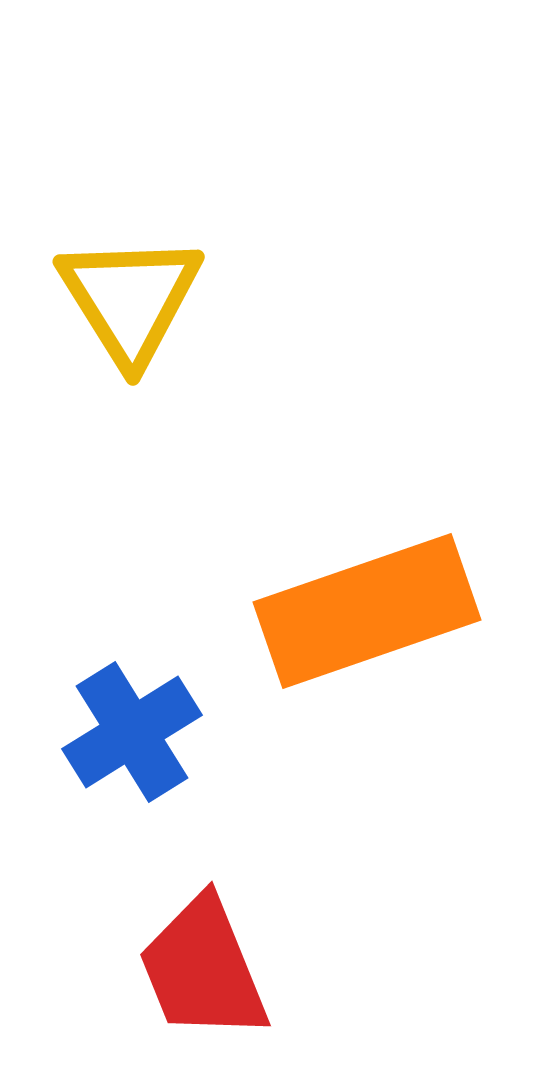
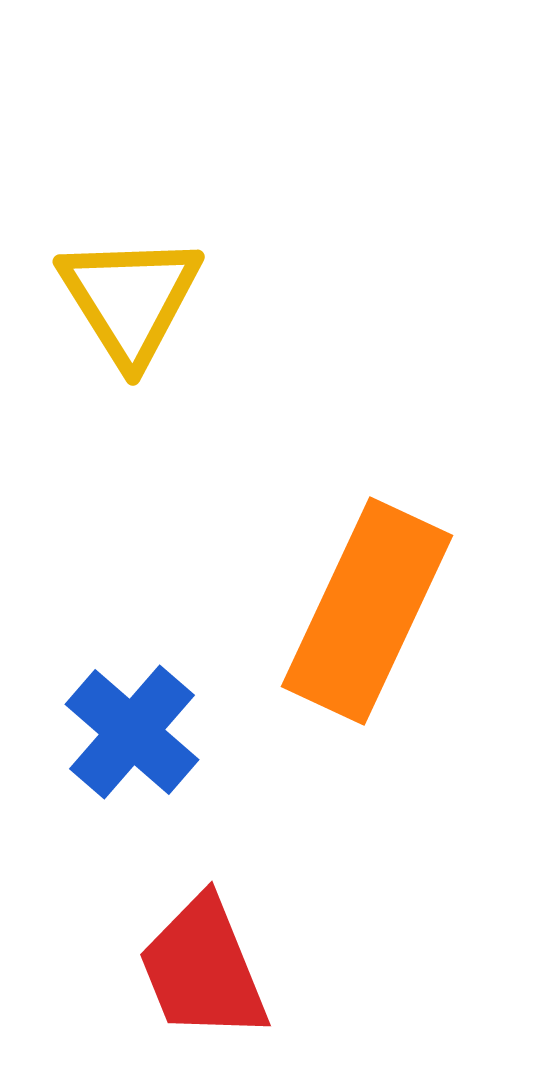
orange rectangle: rotated 46 degrees counterclockwise
blue cross: rotated 17 degrees counterclockwise
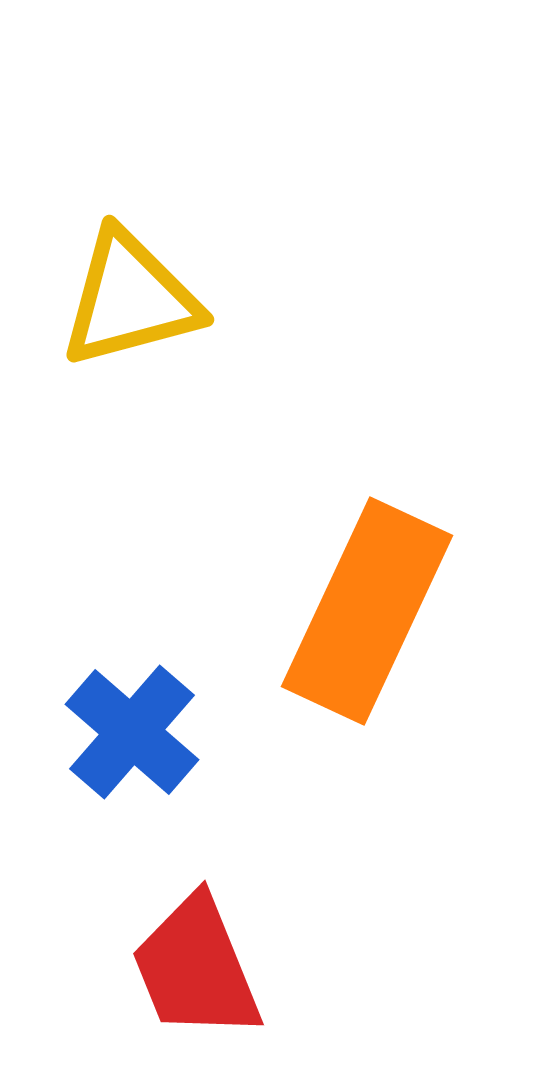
yellow triangle: rotated 47 degrees clockwise
red trapezoid: moved 7 px left, 1 px up
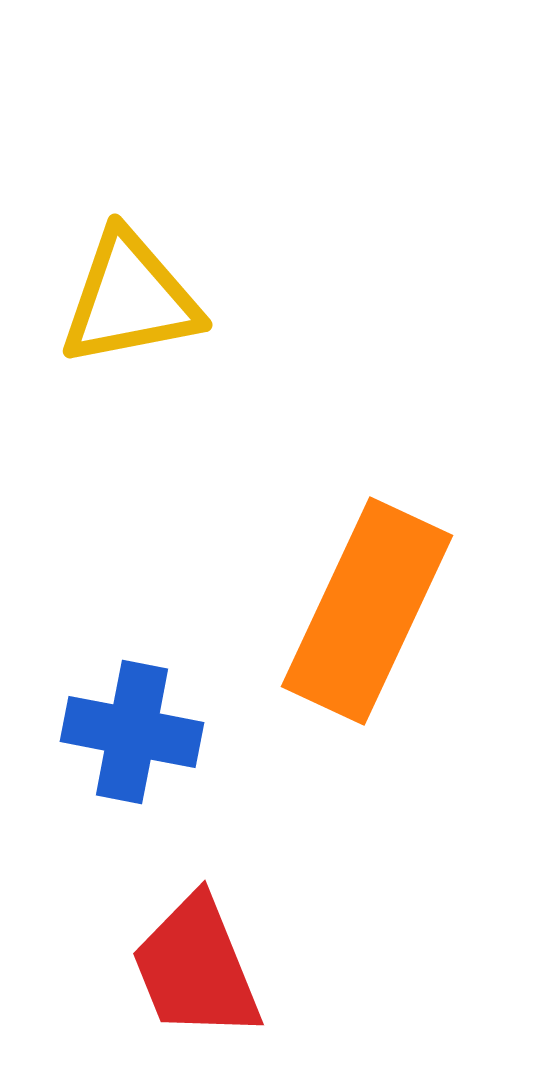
yellow triangle: rotated 4 degrees clockwise
blue cross: rotated 30 degrees counterclockwise
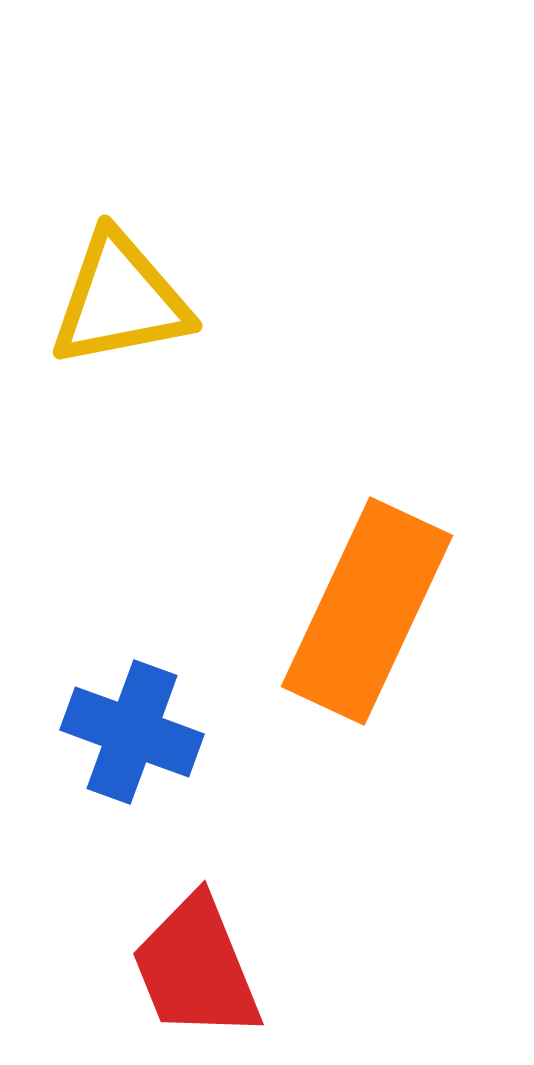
yellow triangle: moved 10 px left, 1 px down
blue cross: rotated 9 degrees clockwise
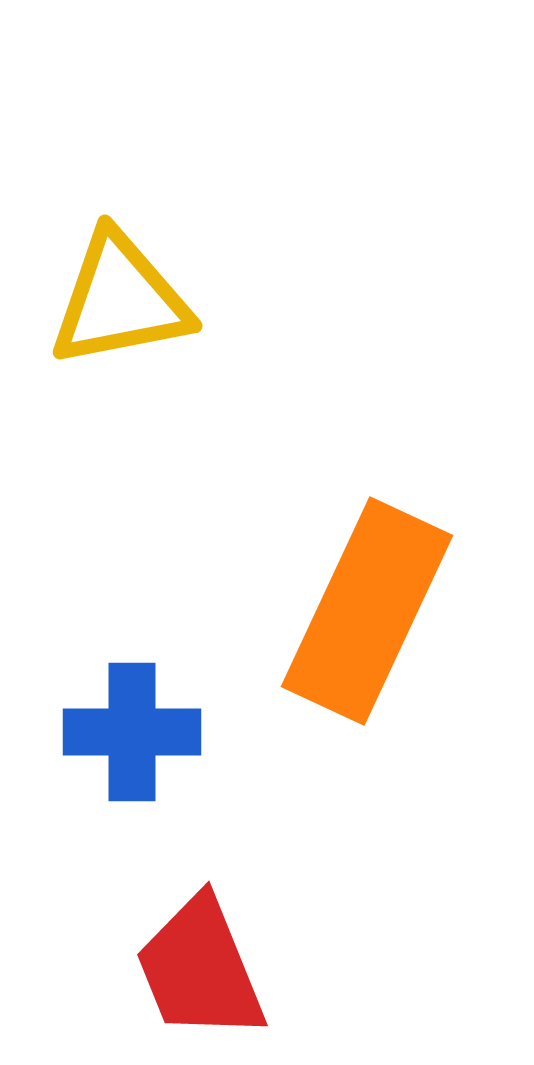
blue cross: rotated 20 degrees counterclockwise
red trapezoid: moved 4 px right, 1 px down
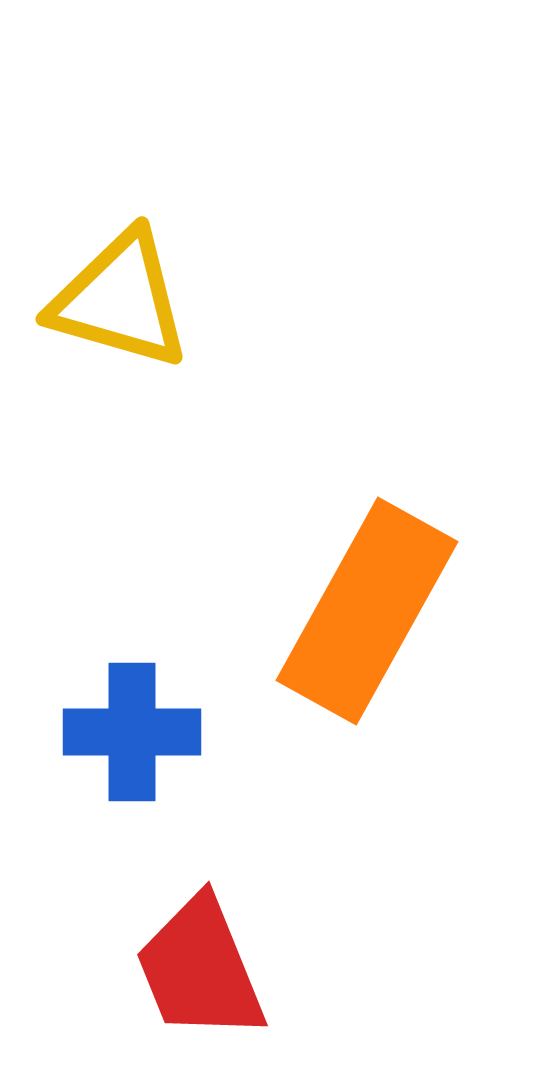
yellow triangle: rotated 27 degrees clockwise
orange rectangle: rotated 4 degrees clockwise
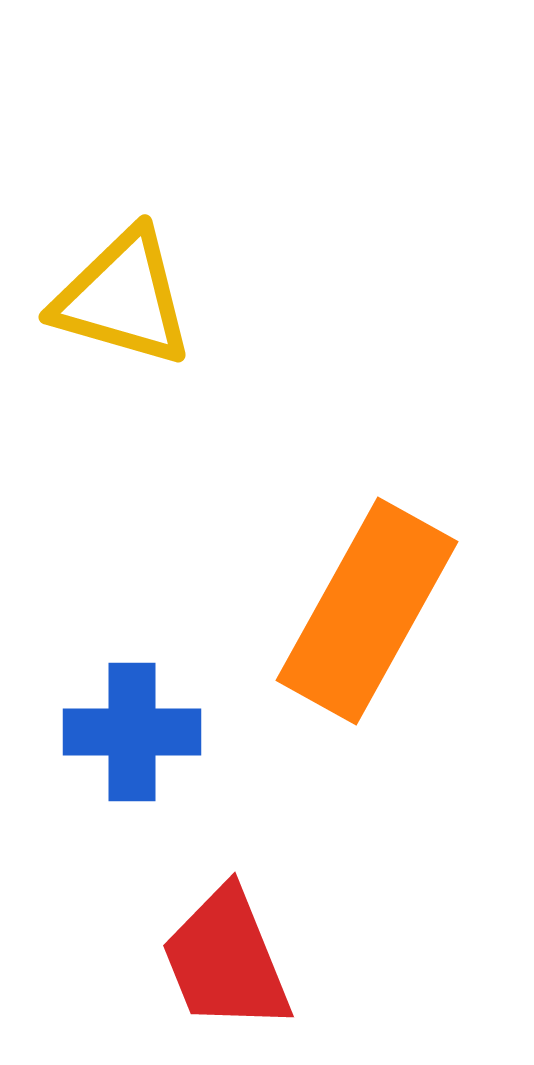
yellow triangle: moved 3 px right, 2 px up
red trapezoid: moved 26 px right, 9 px up
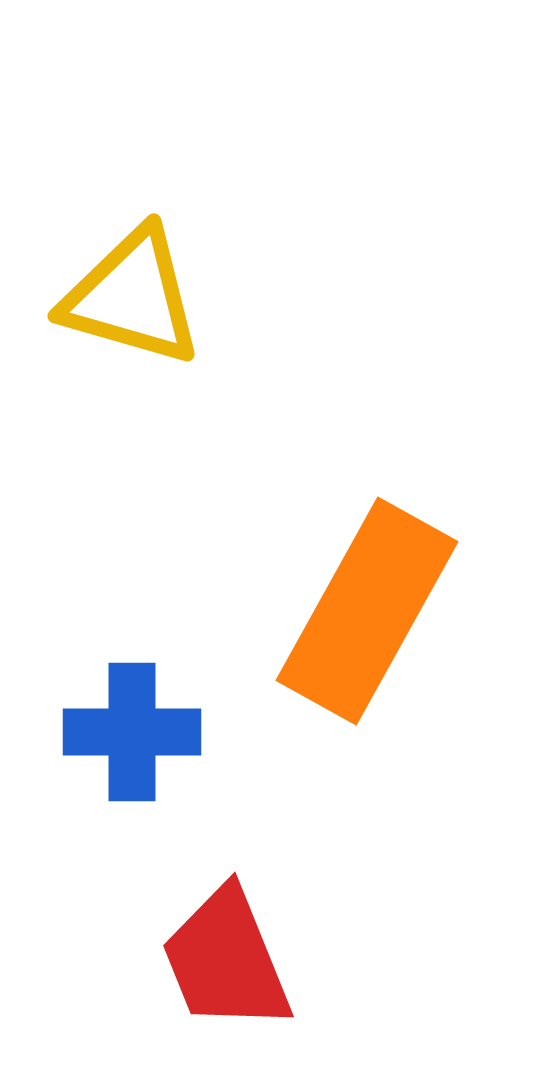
yellow triangle: moved 9 px right, 1 px up
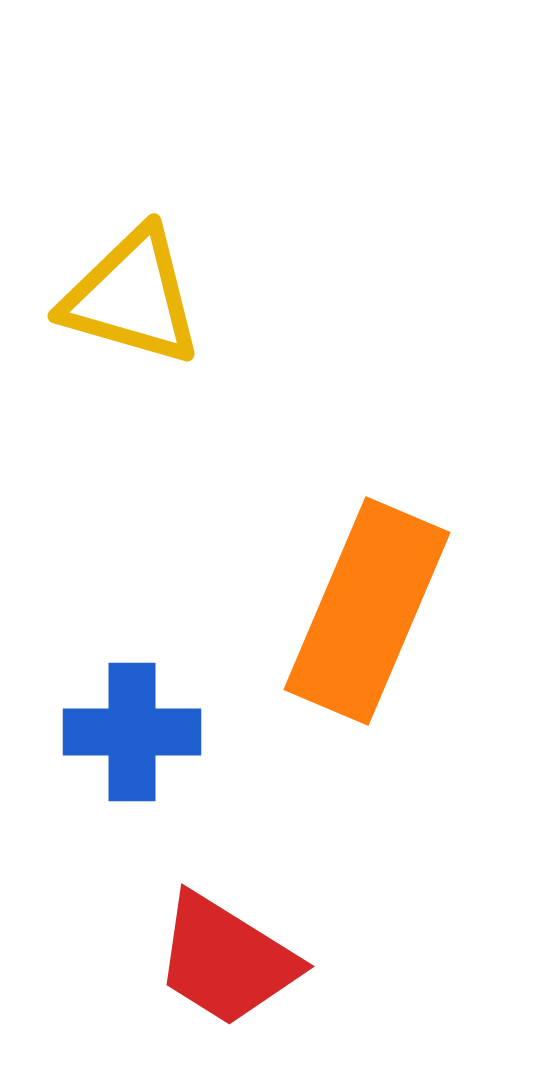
orange rectangle: rotated 6 degrees counterclockwise
red trapezoid: rotated 36 degrees counterclockwise
